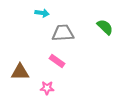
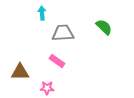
cyan arrow: rotated 104 degrees counterclockwise
green semicircle: moved 1 px left
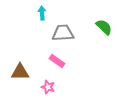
pink star: moved 1 px right, 1 px up; rotated 16 degrees clockwise
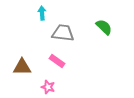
gray trapezoid: rotated 10 degrees clockwise
brown triangle: moved 2 px right, 5 px up
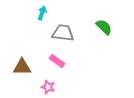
cyan arrow: rotated 24 degrees clockwise
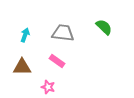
cyan arrow: moved 17 px left, 22 px down
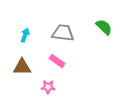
pink star: rotated 16 degrees counterclockwise
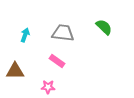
brown triangle: moved 7 px left, 4 px down
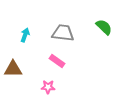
brown triangle: moved 2 px left, 2 px up
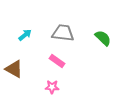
green semicircle: moved 1 px left, 11 px down
cyan arrow: rotated 32 degrees clockwise
brown triangle: moved 1 px right; rotated 30 degrees clockwise
pink star: moved 4 px right
